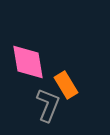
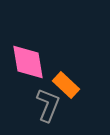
orange rectangle: rotated 16 degrees counterclockwise
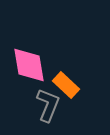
pink diamond: moved 1 px right, 3 px down
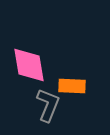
orange rectangle: moved 6 px right, 1 px down; rotated 40 degrees counterclockwise
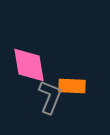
gray L-shape: moved 2 px right, 8 px up
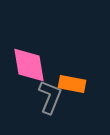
orange rectangle: moved 2 px up; rotated 8 degrees clockwise
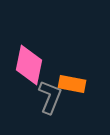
pink diamond: rotated 21 degrees clockwise
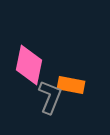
orange rectangle: moved 1 px left, 1 px down
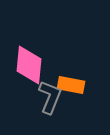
pink diamond: rotated 6 degrees counterclockwise
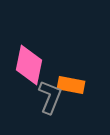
pink diamond: rotated 6 degrees clockwise
